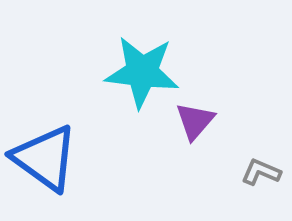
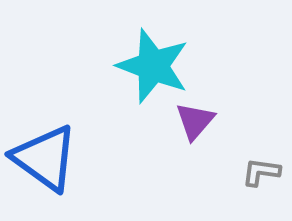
cyan star: moved 11 px right, 6 px up; rotated 14 degrees clockwise
gray L-shape: rotated 15 degrees counterclockwise
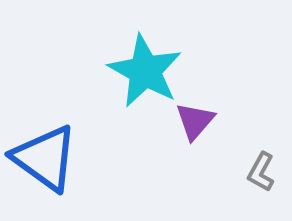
cyan star: moved 8 px left, 5 px down; rotated 8 degrees clockwise
gray L-shape: rotated 69 degrees counterclockwise
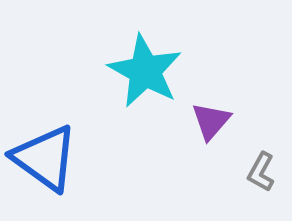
purple triangle: moved 16 px right
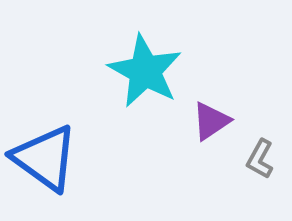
purple triangle: rotated 15 degrees clockwise
gray L-shape: moved 1 px left, 13 px up
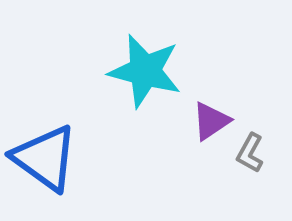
cyan star: rotated 14 degrees counterclockwise
gray L-shape: moved 10 px left, 6 px up
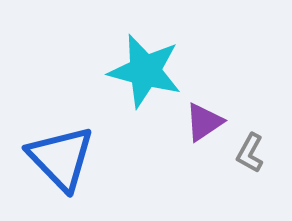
purple triangle: moved 7 px left, 1 px down
blue triangle: moved 16 px right; rotated 10 degrees clockwise
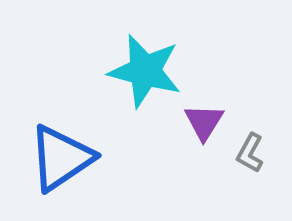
purple triangle: rotated 24 degrees counterclockwise
blue triangle: rotated 40 degrees clockwise
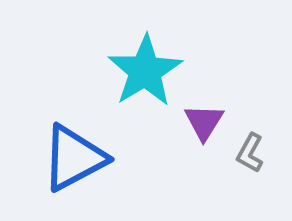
cyan star: rotated 26 degrees clockwise
blue triangle: moved 13 px right; rotated 6 degrees clockwise
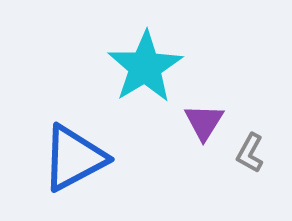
cyan star: moved 4 px up
